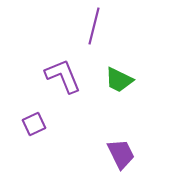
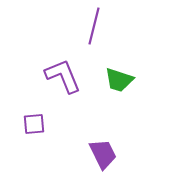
green trapezoid: rotated 8 degrees counterclockwise
purple square: rotated 20 degrees clockwise
purple trapezoid: moved 18 px left
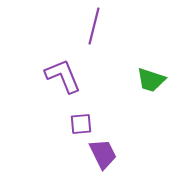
green trapezoid: moved 32 px right
purple square: moved 47 px right
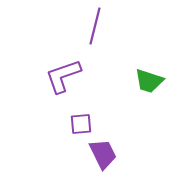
purple line: moved 1 px right
purple L-shape: rotated 87 degrees counterclockwise
green trapezoid: moved 2 px left, 1 px down
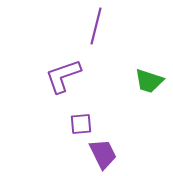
purple line: moved 1 px right
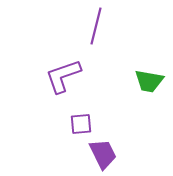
green trapezoid: rotated 8 degrees counterclockwise
